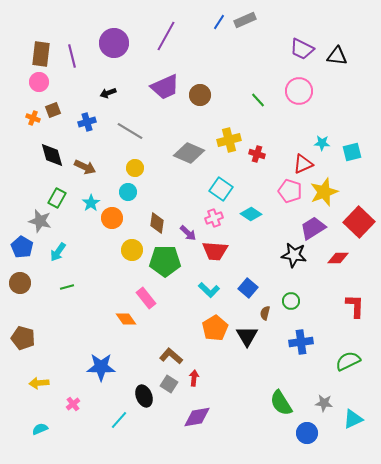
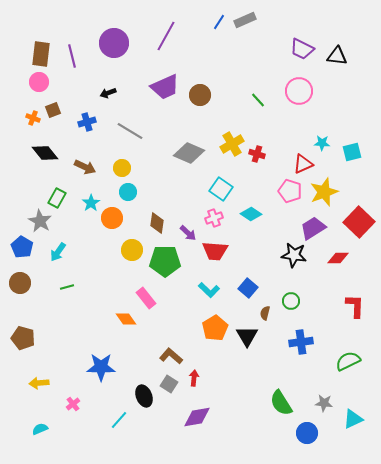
yellow cross at (229, 140): moved 3 px right, 4 px down; rotated 15 degrees counterclockwise
black diamond at (52, 155): moved 7 px left, 2 px up; rotated 24 degrees counterclockwise
yellow circle at (135, 168): moved 13 px left
gray star at (40, 221): rotated 15 degrees clockwise
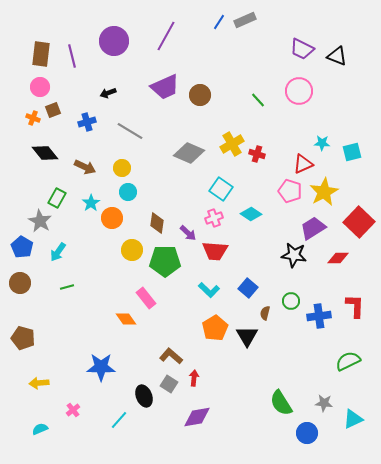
purple circle at (114, 43): moved 2 px up
black triangle at (337, 56): rotated 15 degrees clockwise
pink circle at (39, 82): moved 1 px right, 5 px down
yellow star at (324, 192): rotated 8 degrees counterclockwise
blue cross at (301, 342): moved 18 px right, 26 px up
pink cross at (73, 404): moved 6 px down
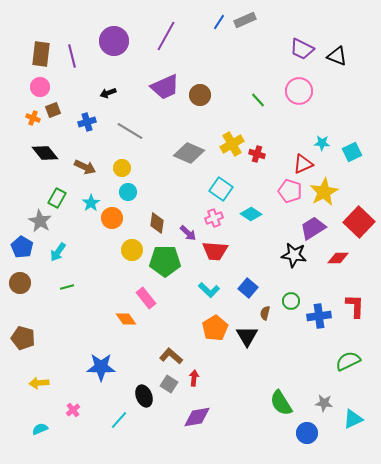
cyan square at (352, 152): rotated 12 degrees counterclockwise
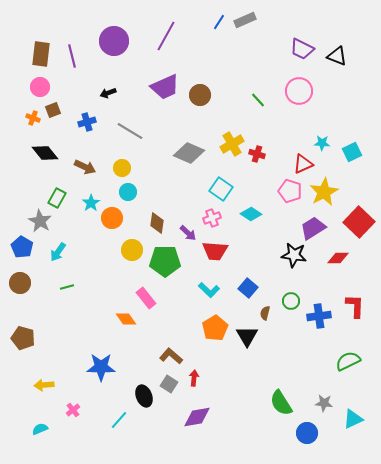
pink cross at (214, 218): moved 2 px left
yellow arrow at (39, 383): moved 5 px right, 2 px down
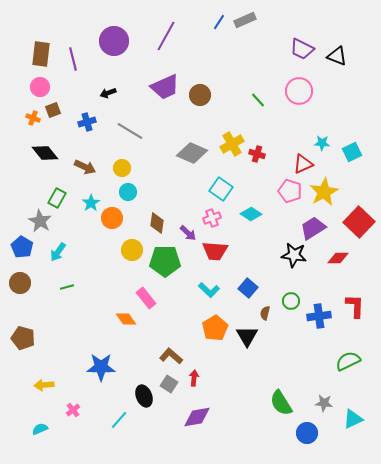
purple line at (72, 56): moved 1 px right, 3 px down
gray diamond at (189, 153): moved 3 px right
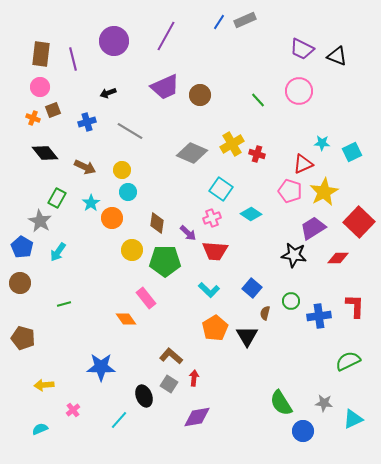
yellow circle at (122, 168): moved 2 px down
green line at (67, 287): moved 3 px left, 17 px down
blue square at (248, 288): moved 4 px right
blue circle at (307, 433): moved 4 px left, 2 px up
